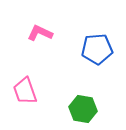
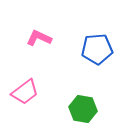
pink L-shape: moved 1 px left, 5 px down
pink trapezoid: moved 1 px down; rotated 108 degrees counterclockwise
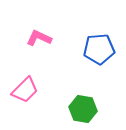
blue pentagon: moved 2 px right
pink trapezoid: moved 2 px up; rotated 8 degrees counterclockwise
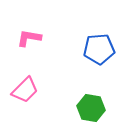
pink L-shape: moved 10 px left; rotated 15 degrees counterclockwise
green hexagon: moved 8 px right, 1 px up
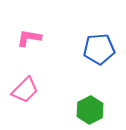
green hexagon: moved 1 px left, 2 px down; rotated 24 degrees clockwise
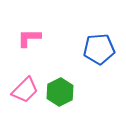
pink L-shape: rotated 10 degrees counterclockwise
green hexagon: moved 30 px left, 18 px up
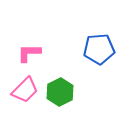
pink L-shape: moved 15 px down
